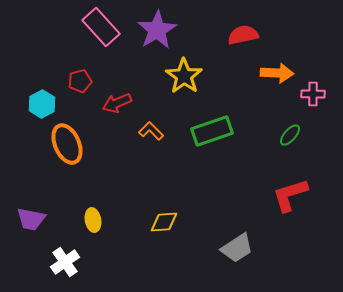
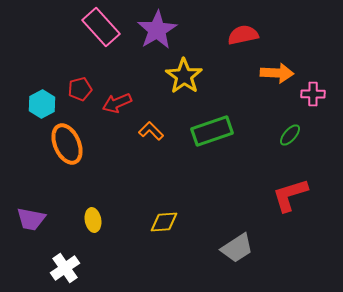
red pentagon: moved 8 px down
white cross: moved 6 px down
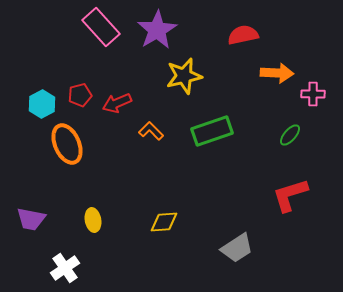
yellow star: rotated 24 degrees clockwise
red pentagon: moved 6 px down
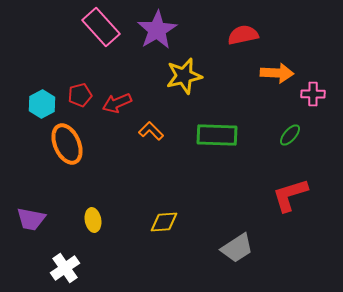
green rectangle: moved 5 px right, 4 px down; rotated 21 degrees clockwise
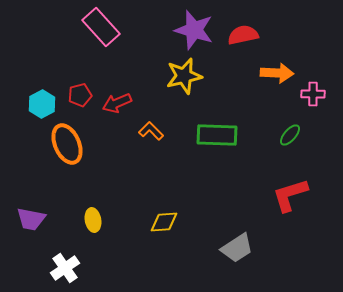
purple star: moved 37 px right; rotated 24 degrees counterclockwise
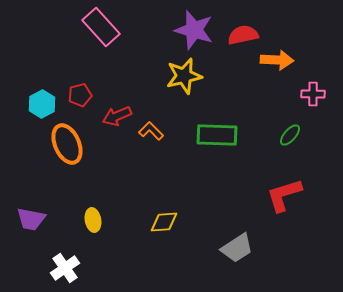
orange arrow: moved 13 px up
red arrow: moved 13 px down
red L-shape: moved 6 px left
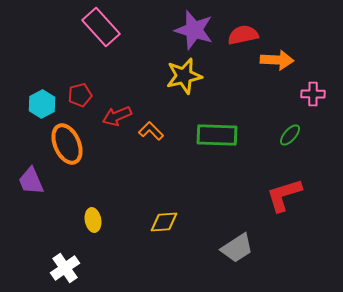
purple trapezoid: moved 38 px up; rotated 56 degrees clockwise
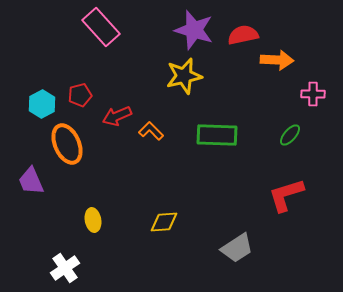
red L-shape: moved 2 px right
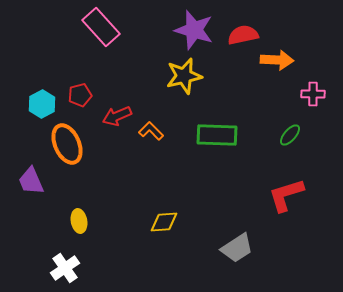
yellow ellipse: moved 14 px left, 1 px down
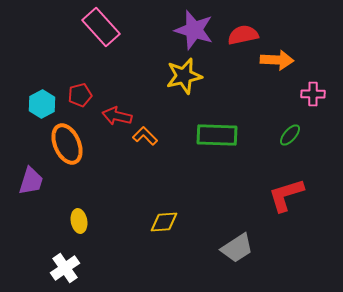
red arrow: rotated 36 degrees clockwise
orange L-shape: moved 6 px left, 5 px down
purple trapezoid: rotated 140 degrees counterclockwise
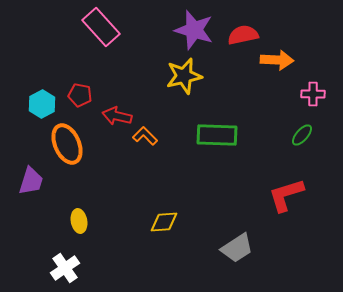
red pentagon: rotated 25 degrees clockwise
green ellipse: moved 12 px right
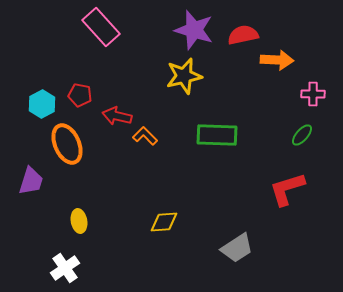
red L-shape: moved 1 px right, 6 px up
